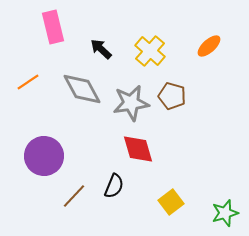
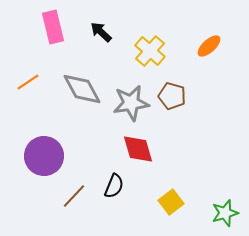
black arrow: moved 17 px up
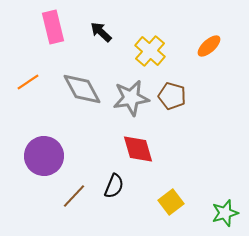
gray star: moved 5 px up
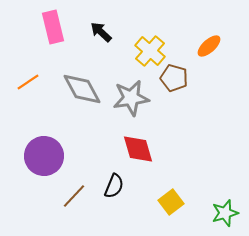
brown pentagon: moved 2 px right, 18 px up
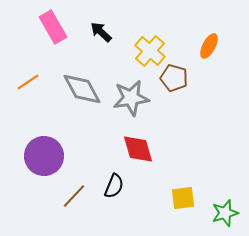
pink rectangle: rotated 16 degrees counterclockwise
orange ellipse: rotated 20 degrees counterclockwise
yellow square: moved 12 px right, 4 px up; rotated 30 degrees clockwise
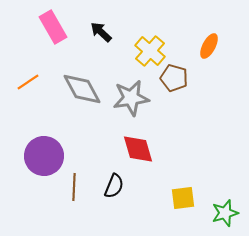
brown line: moved 9 px up; rotated 40 degrees counterclockwise
